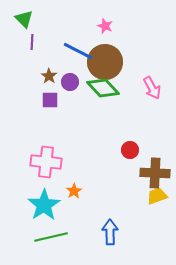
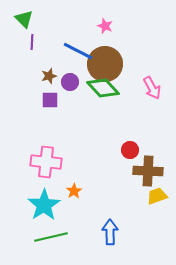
brown circle: moved 2 px down
brown star: rotated 21 degrees clockwise
brown cross: moved 7 px left, 2 px up
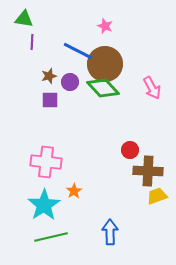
green triangle: rotated 36 degrees counterclockwise
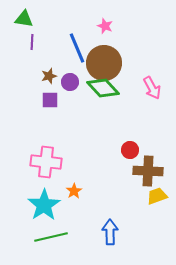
blue line: moved 1 px left, 3 px up; rotated 40 degrees clockwise
brown circle: moved 1 px left, 1 px up
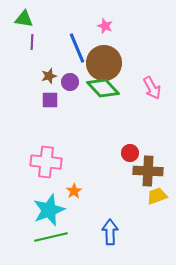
red circle: moved 3 px down
cyan star: moved 5 px right, 5 px down; rotated 12 degrees clockwise
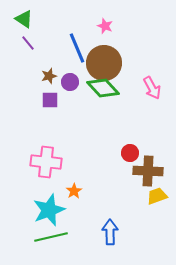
green triangle: rotated 24 degrees clockwise
purple line: moved 4 px left, 1 px down; rotated 42 degrees counterclockwise
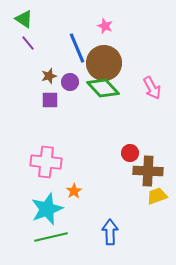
cyan star: moved 2 px left, 1 px up
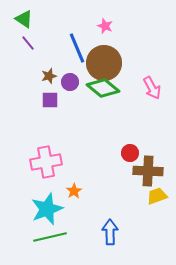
green diamond: rotated 8 degrees counterclockwise
pink cross: rotated 16 degrees counterclockwise
green line: moved 1 px left
